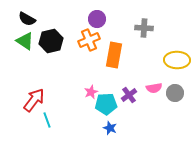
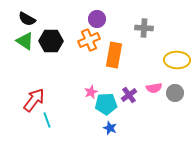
black hexagon: rotated 15 degrees clockwise
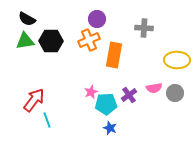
green triangle: rotated 42 degrees counterclockwise
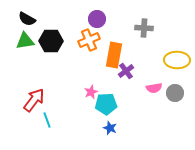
purple cross: moved 3 px left, 24 px up
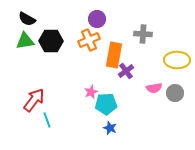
gray cross: moved 1 px left, 6 px down
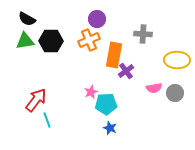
red arrow: moved 2 px right
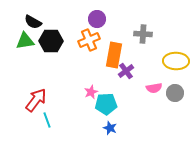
black semicircle: moved 6 px right, 3 px down
yellow ellipse: moved 1 px left, 1 px down
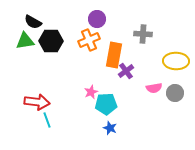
red arrow: moved 1 px right, 2 px down; rotated 60 degrees clockwise
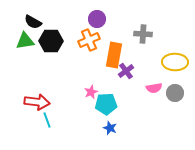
yellow ellipse: moved 1 px left, 1 px down
